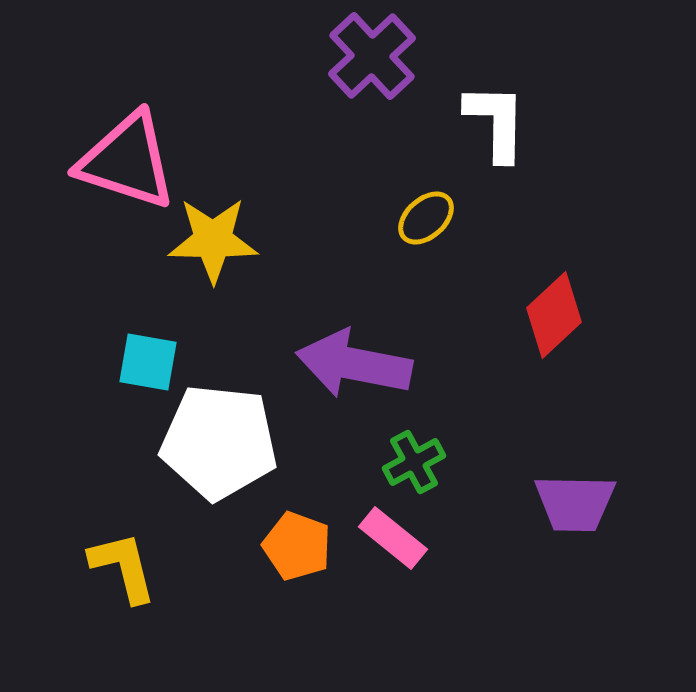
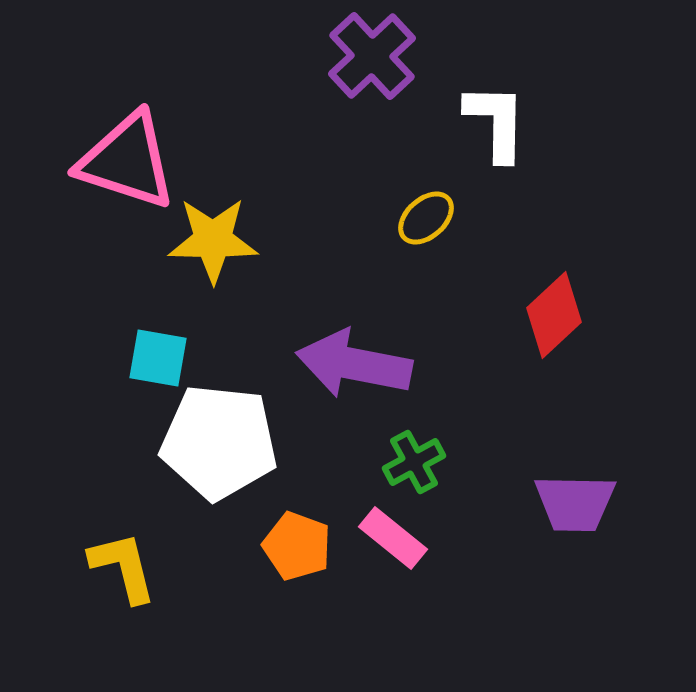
cyan square: moved 10 px right, 4 px up
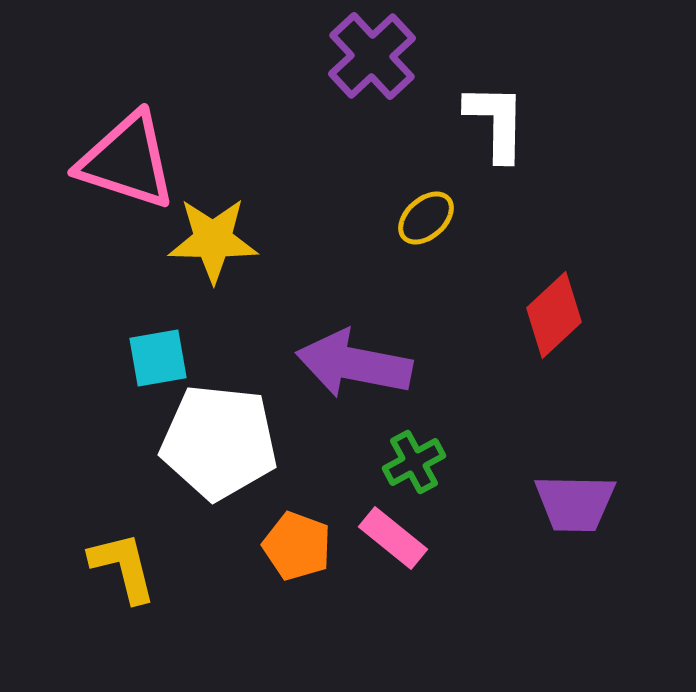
cyan square: rotated 20 degrees counterclockwise
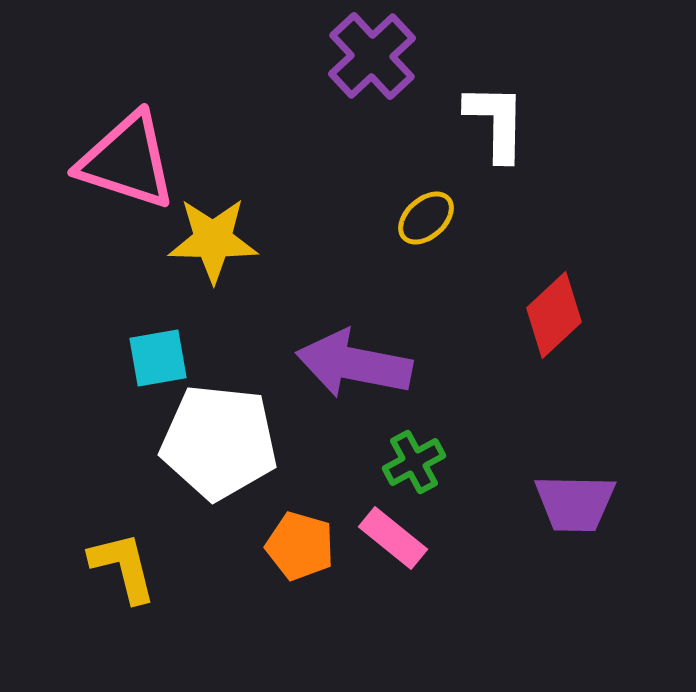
orange pentagon: moved 3 px right; rotated 4 degrees counterclockwise
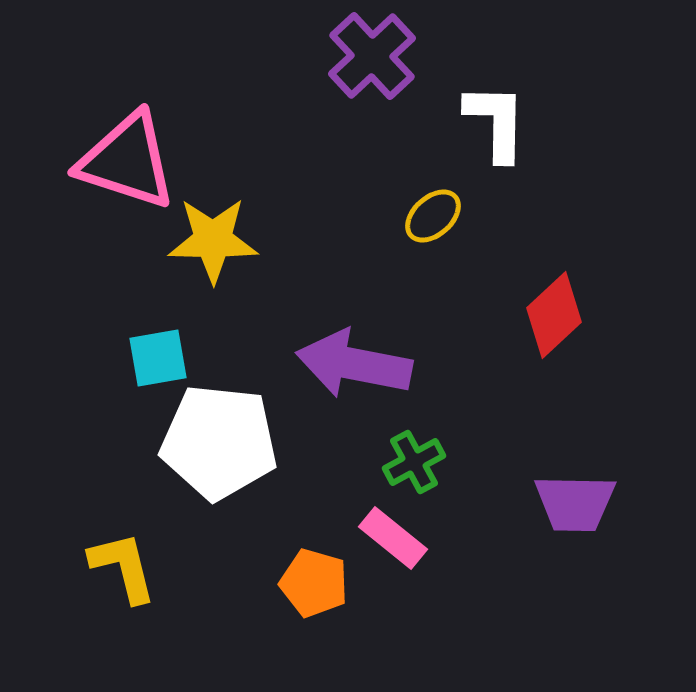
yellow ellipse: moved 7 px right, 2 px up
orange pentagon: moved 14 px right, 37 px down
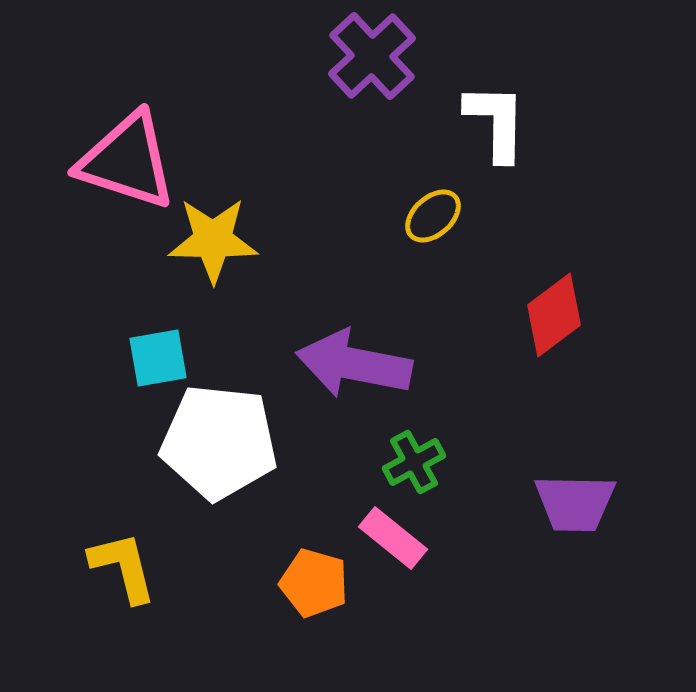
red diamond: rotated 6 degrees clockwise
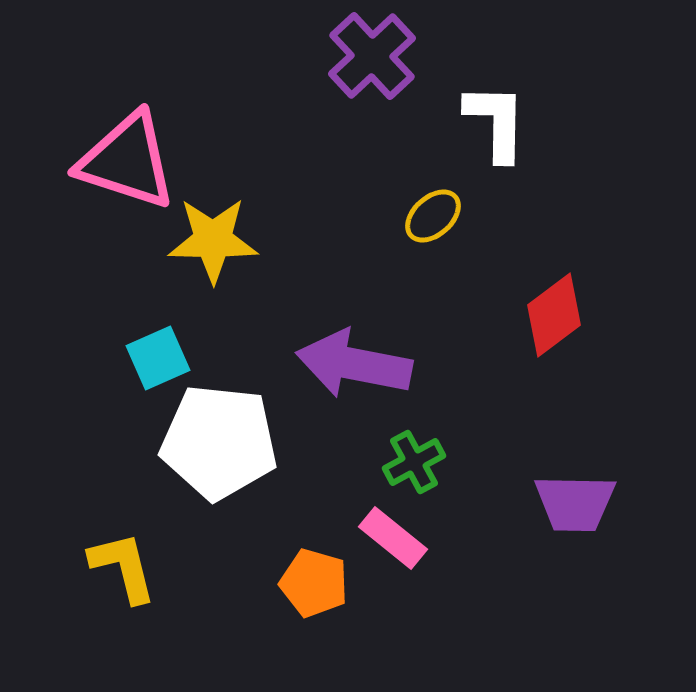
cyan square: rotated 14 degrees counterclockwise
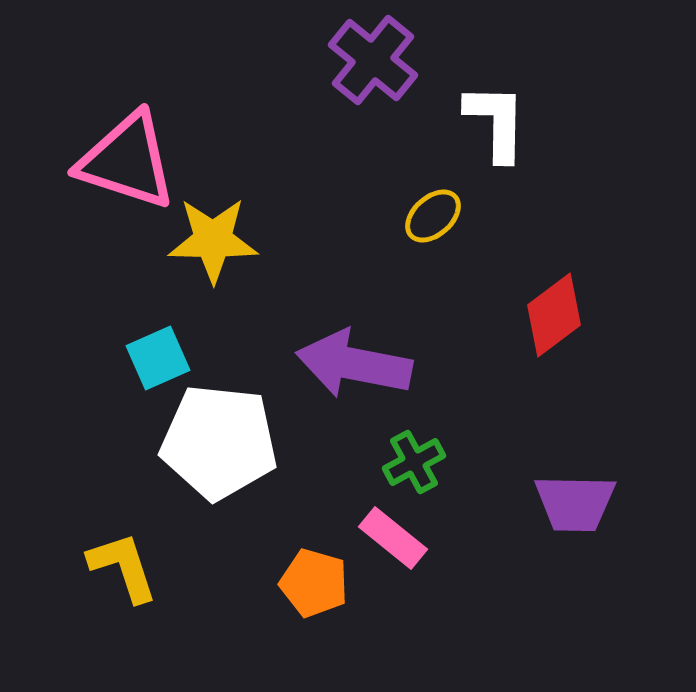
purple cross: moved 1 px right, 4 px down; rotated 8 degrees counterclockwise
yellow L-shape: rotated 4 degrees counterclockwise
